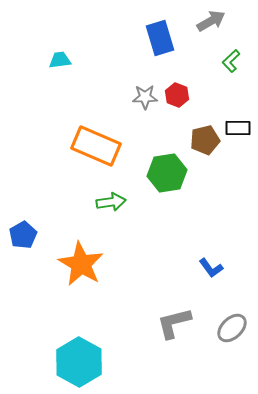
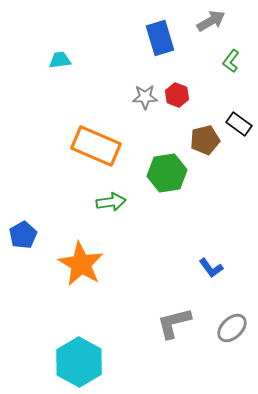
green L-shape: rotated 10 degrees counterclockwise
black rectangle: moved 1 px right, 4 px up; rotated 35 degrees clockwise
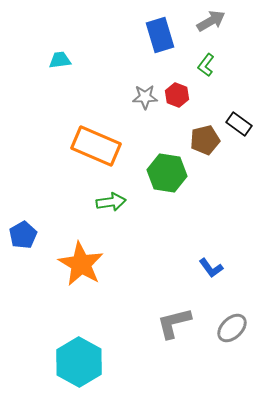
blue rectangle: moved 3 px up
green L-shape: moved 25 px left, 4 px down
green hexagon: rotated 18 degrees clockwise
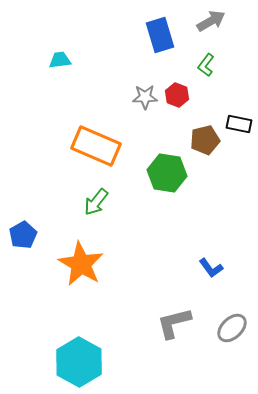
black rectangle: rotated 25 degrees counterclockwise
green arrow: moved 15 px left; rotated 136 degrees clockwise
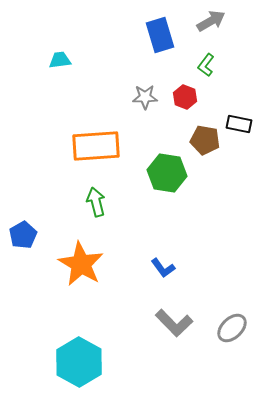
red hexagon: moved 8 px right, 2 px down
brown pentagon: rotated 24 degrees clockwise
orange rectangle: rotated 27 degrees counterclockwise
green arrow: rotated 128 degrees clockwise
blue L-shape: moved 48 px left
gray L-shape: rotated 120 degrees counterclockwise
